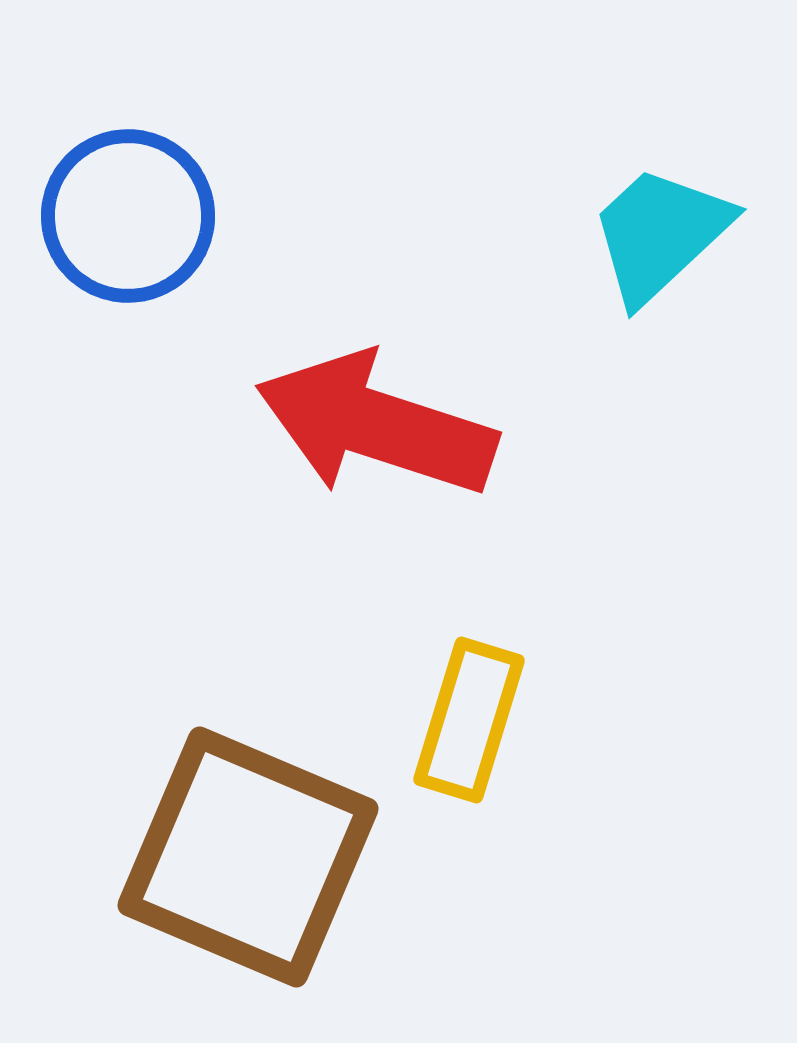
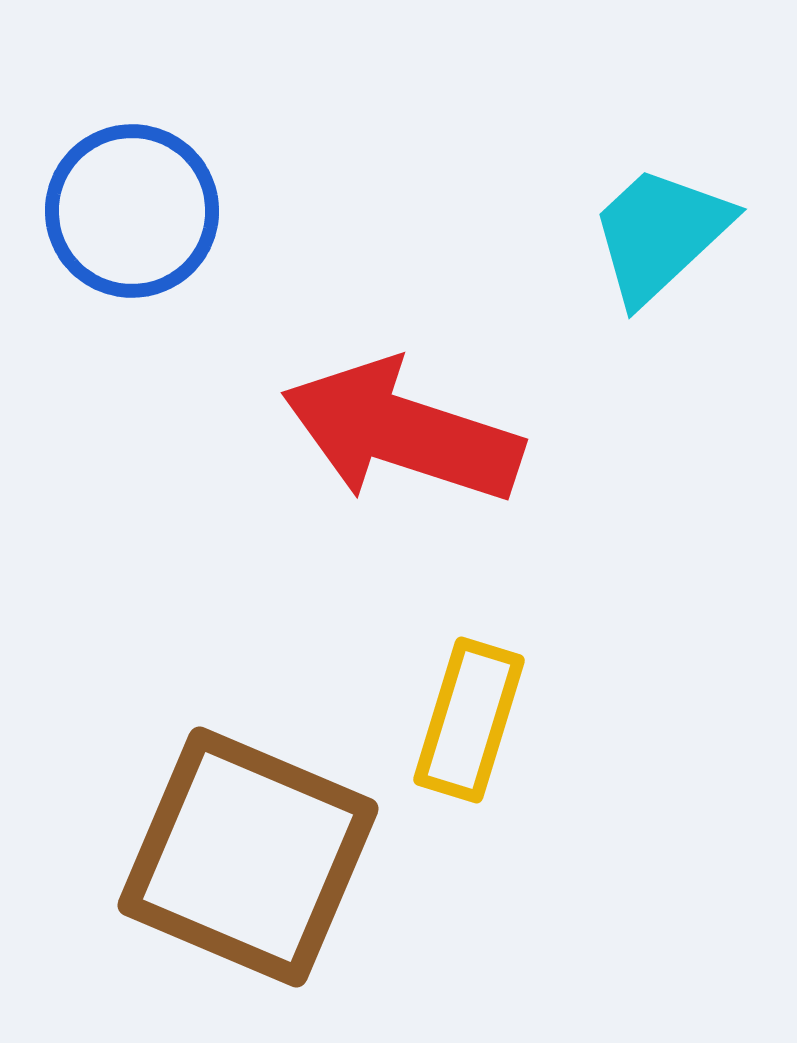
blue circle: moved 4 px right, 5 px up
red arrow: moved 26 px right, 7 px down
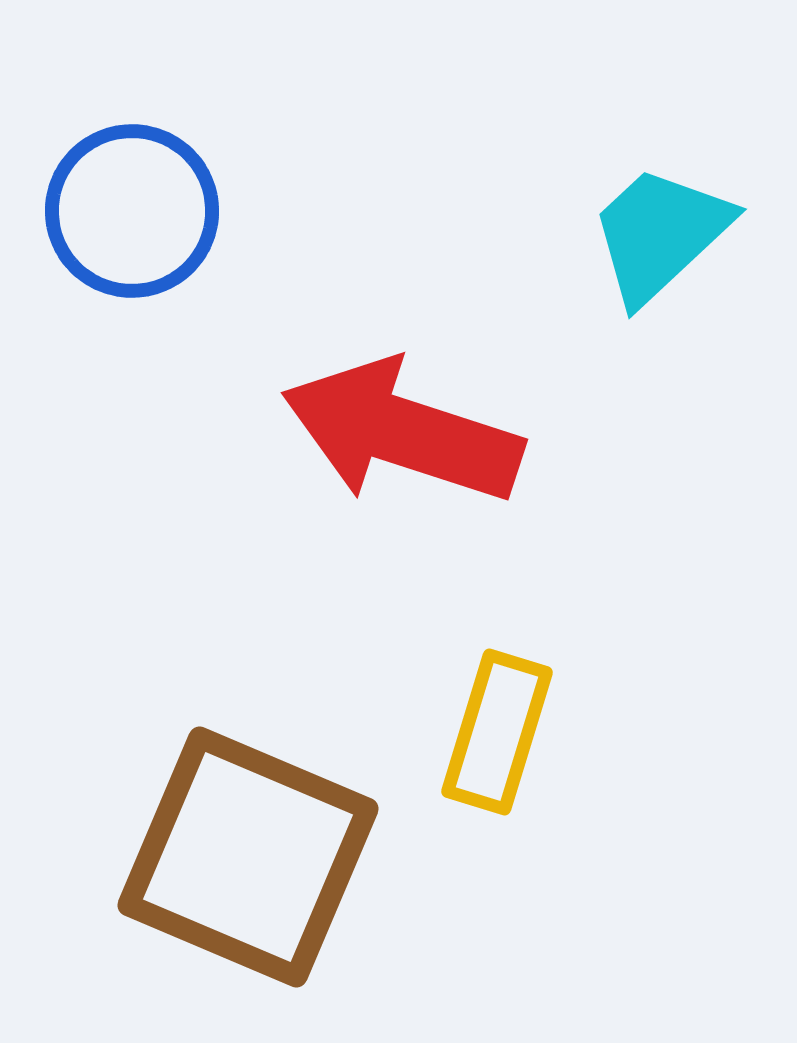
yellow rectangle: moved 28 px right, 12 px down
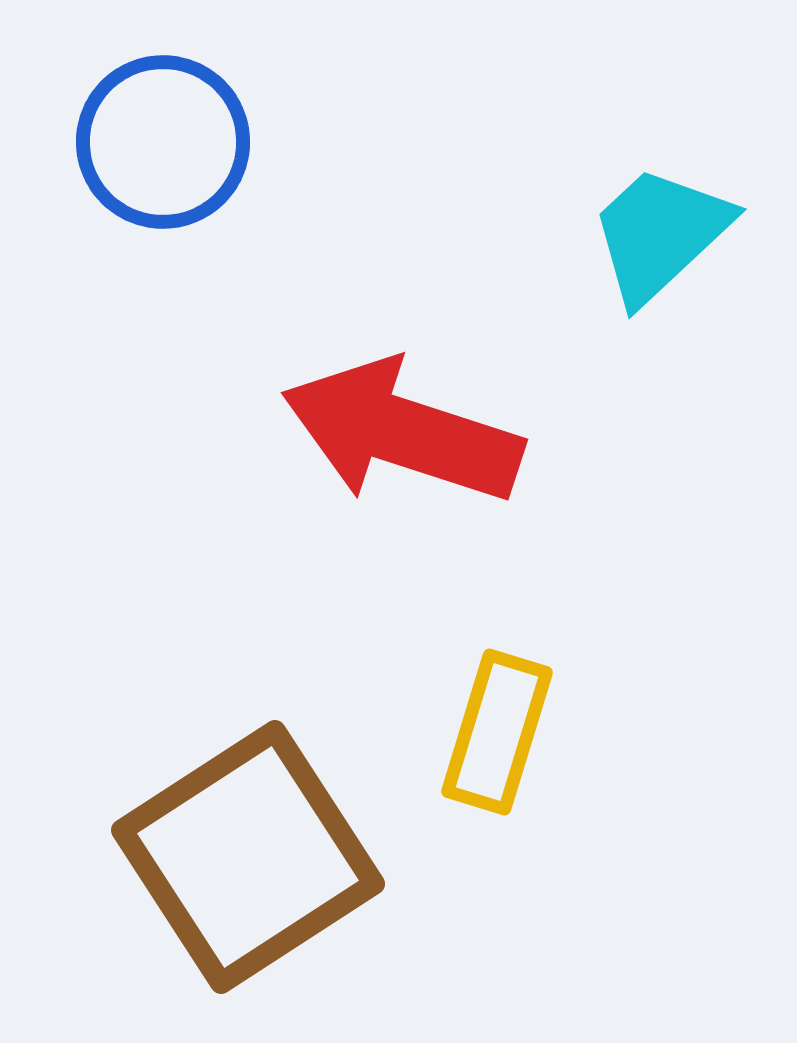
blue circle: moved 31 px right, 69 px up
brown square: rotated 34 degrees clockwise
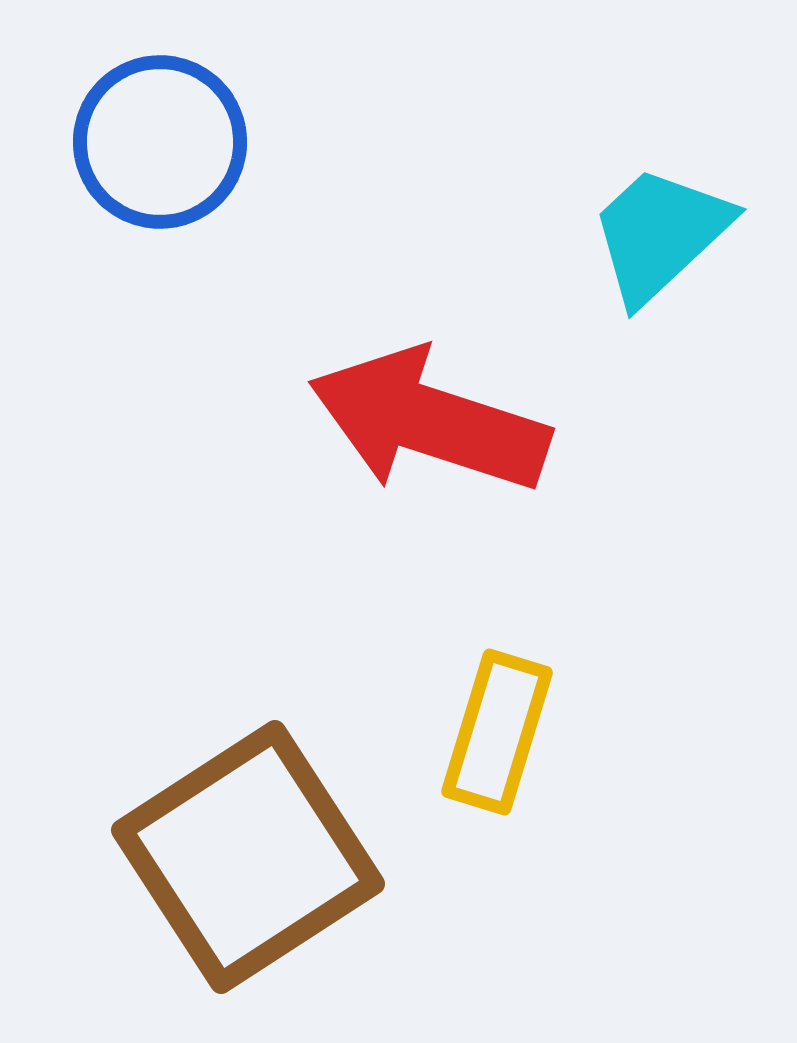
blue circle: moved 3 px left
red arrow: moved 27 px right, 11 px up
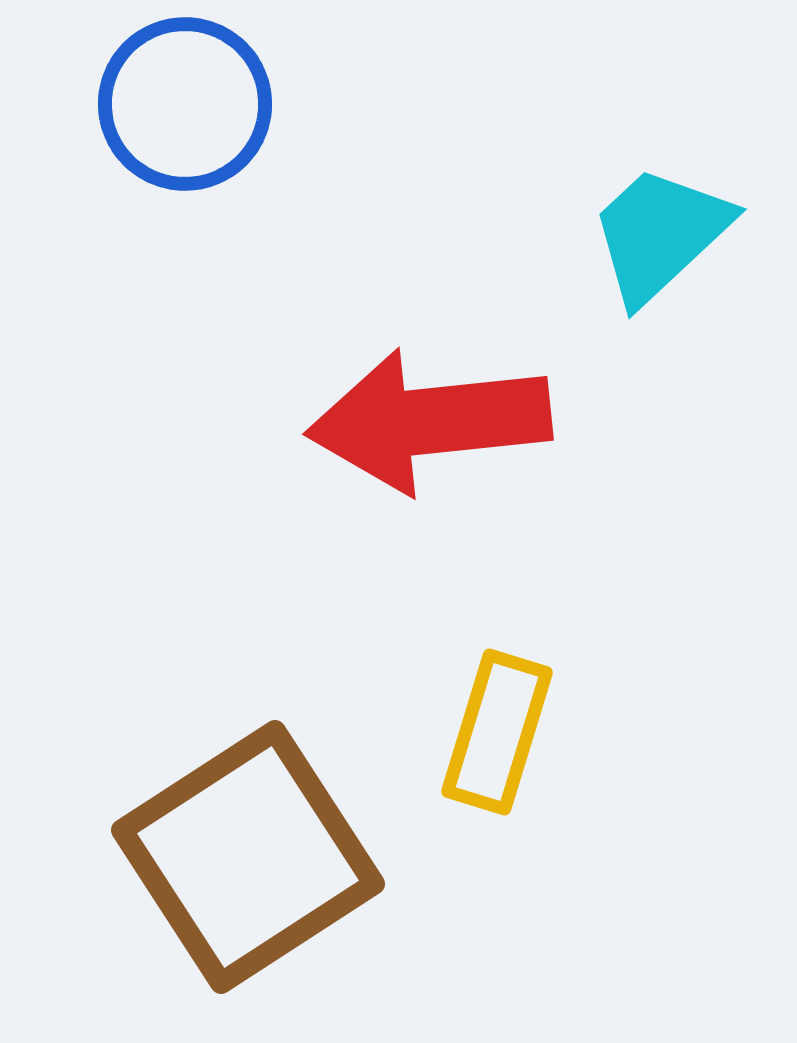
blue circle: moved 25 px right, 38 px up
red arrow: rotated 24 degrees counterclockwise
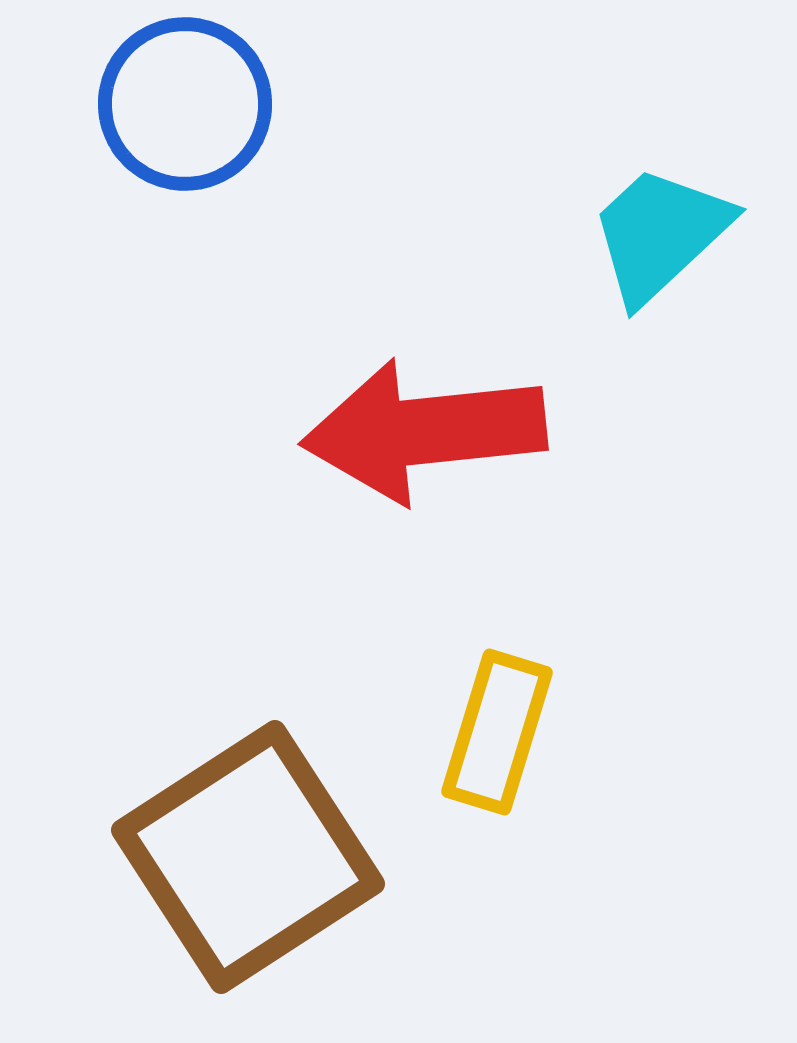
red arrow: moved 5 px left, 10 px down
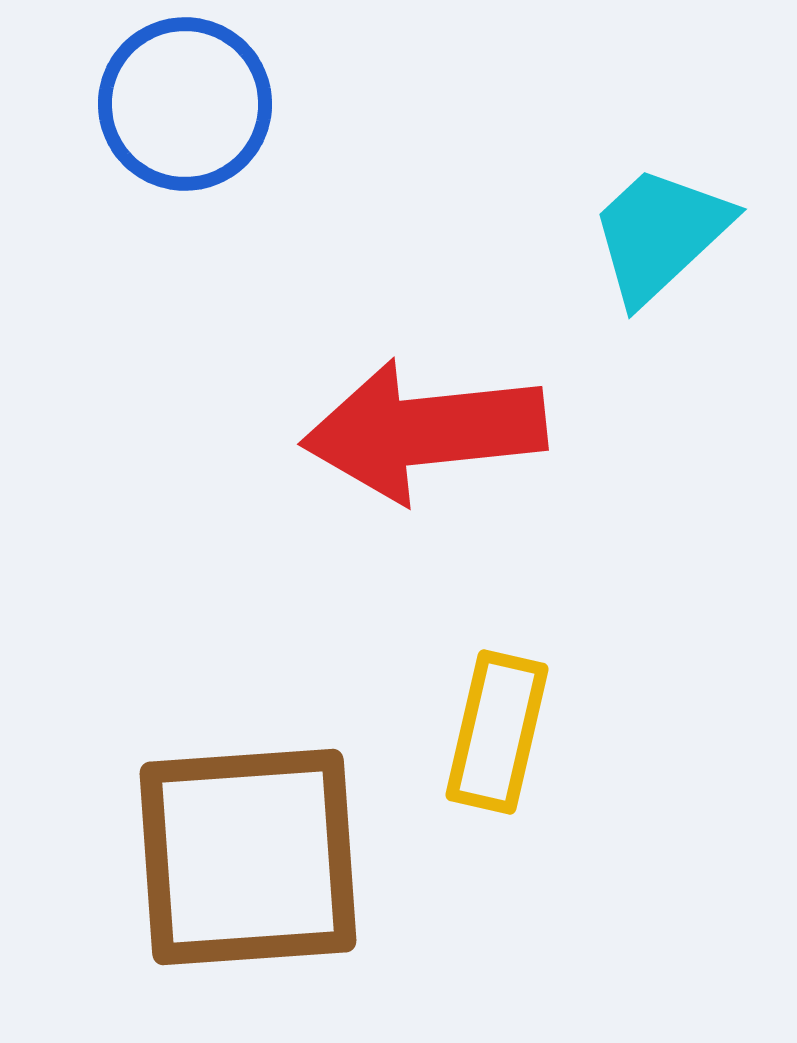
yellow rectangle: rotated 4 degrees counterclockwise
brown square: rotated 29 degrees clockwise
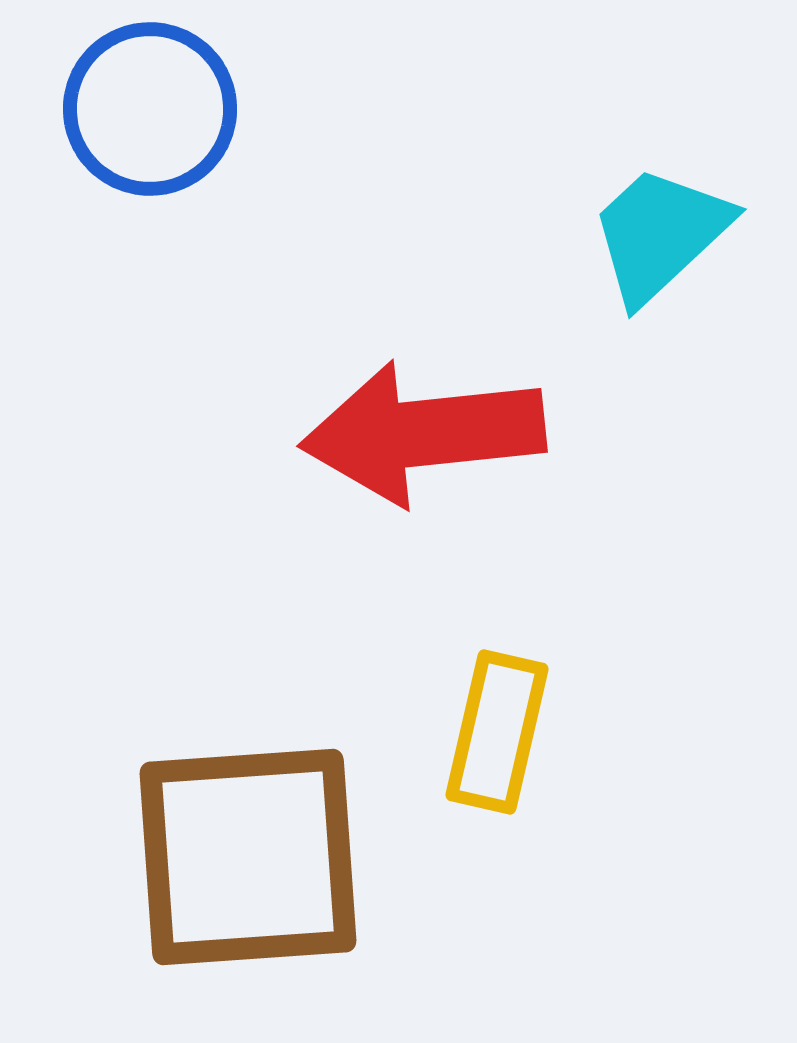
blue circle: moved 35 px left, 5 px down
red arrow: moved 1 px left, 2 px down
